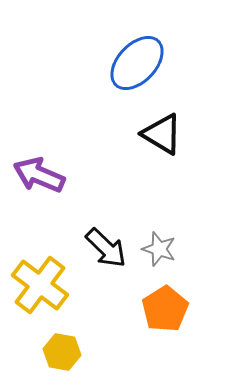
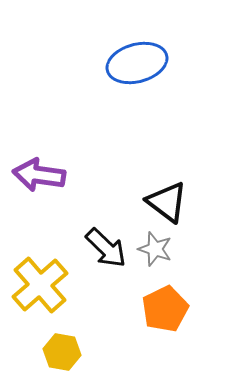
blue ellipse: rotated 32 degrees clockwise
black triangle: moved 5 px right, 68 px down; rotated 6 degrees clockwise
purple arrow: rotated 15 degrees counterclockwise
gray star: moved 4 px left
yellow cross: rotated 12 degrees clockwise
orange pentagon: rotated 6 degrees clockwise
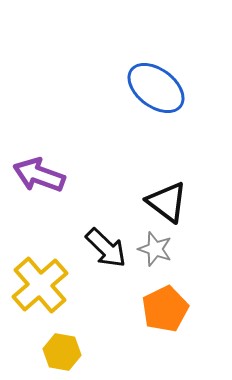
blue ellipse: moved 19 px right, 25 px down; rotated 52 degrees clockwise
purple arrow: rotated 12 degrees clockwise
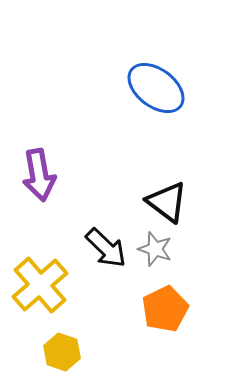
purple arrow: rotated 120 degrees counterclockwise
yellow hexagon: rotated 9 degrees clockwise
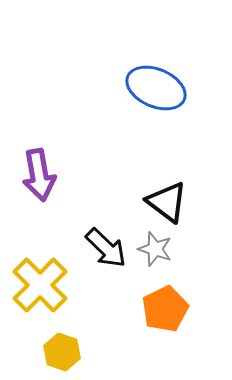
blue ellipse: rotated 14 degrees counterclockwise
yellow cross: rotated 4 degrees counterclockwise
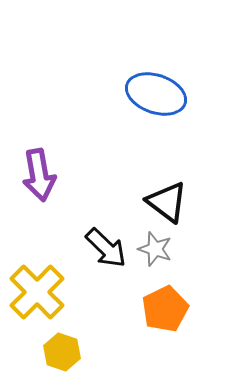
blue ellipse: moved 6 px down; rotated 4 degrees counterclockwise
yellow cross: moved 3 px left, 7 px down
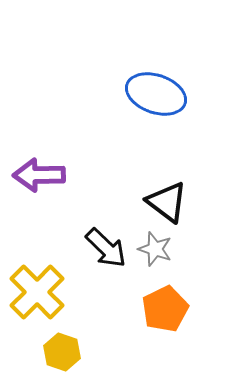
purple arrow: rotated 99 degrees clockwise
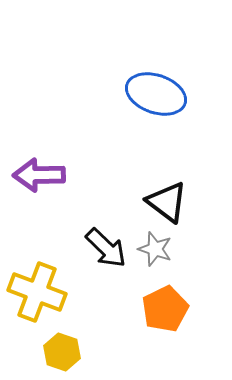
yellow cross: rotated 24 degrees counterclockwise
